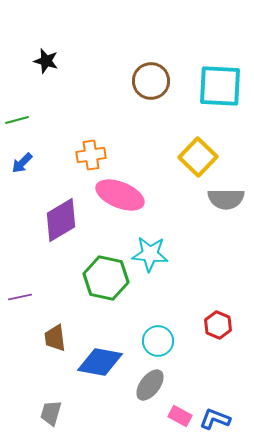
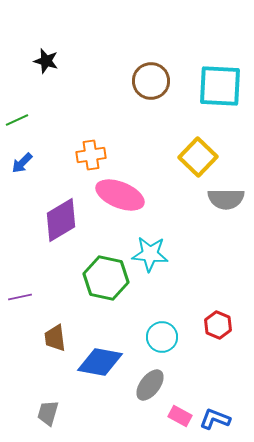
green line: rotated 10 degrees counterclockwise
cyan circle: moved 4 px right, 4 px up
gray trapezoid: moved 3 px left
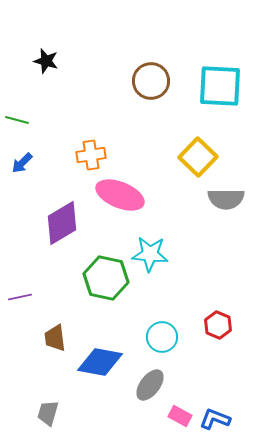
green line: rotated 40 degrees clockwise
purple diamond: moved 1 px right, 3 px down
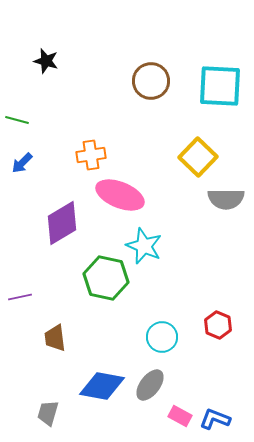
cyan star: moved 6 px left, 8 px up; rotated 18 degrees clockwise
blue diamond: moved 2 px right, 24 px down
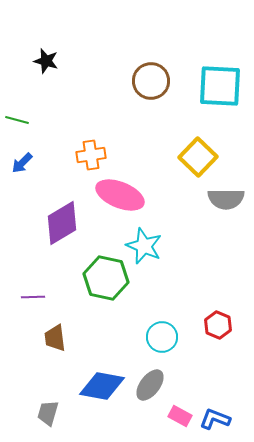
purple line: moved 13 px right; rotated 10 degrees clockwise
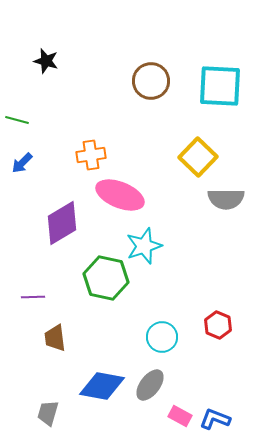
cyan star: rotated 30 degrees clockwise
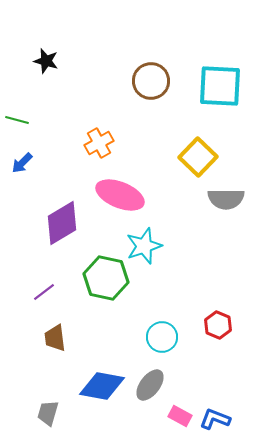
orange cross: moved 8 px right, 12 px up; rotated 20 degrees counterclockwise
purple line: moved 11 px right, 5 px up; rotated 35 degrees counterclockwise
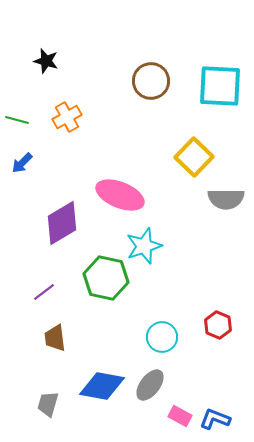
orange cross: moved 32 px left, 26 px up
yellow square: moved 4 px left
gray trapezoid: moved 9 px up
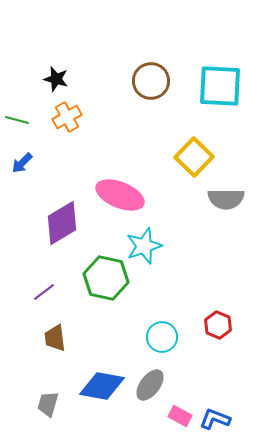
black star: moved 10 px right, 18 px down
